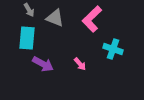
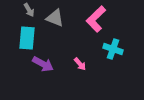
pink L-shape: moved 4 px right
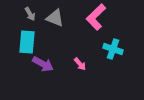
gray arrow: moved 1 px right, 4 px down
pink L-shape: moved 2 px up
cyan rectangle: moved 4 px down
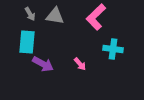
gray triangle: moved 2 px up; rotated 12 degrees counterclockwise
cyan cross: rotated 12 degrees counterclockwise
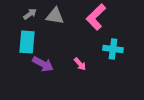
gray arrow: rotated 96 degrees counterclockwise
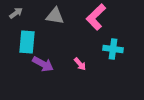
gray arrow: moved 14 px left, 1 px up
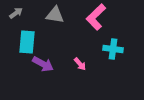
gray triangle: moved 1 px up
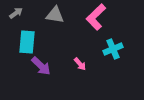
cyan cross: rotated 30 degrees counterclockwise
purple arrow: moved 2 px left, 2 px down; rotated 15 degrees clockwise
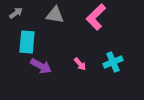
cyan cross: moved 13 px down
purple arrow: rotated 15 degrees counterclockwise
